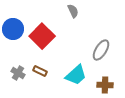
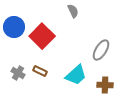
blue circle: moved 1 px right, 2 px up
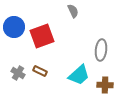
red square: rotated 25 degrees clockwise
gray ellipse: rotated 25 degrees counterclockwise
cyan trapezoid: moved 3 px right
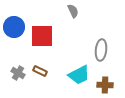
red square: rotated 20 degrees clockwise
cyan trapezoid: rotated 15 degrees clockwise
